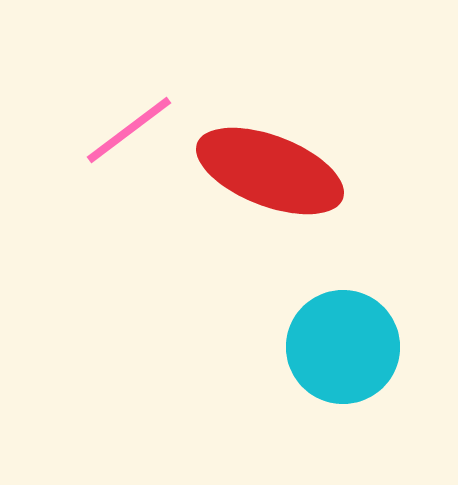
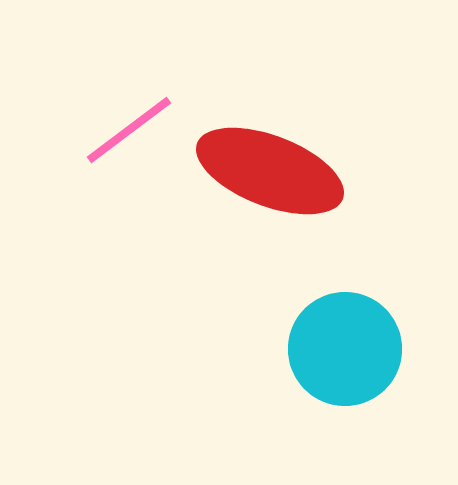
cyan circle: moved 2 px right, 2 px down
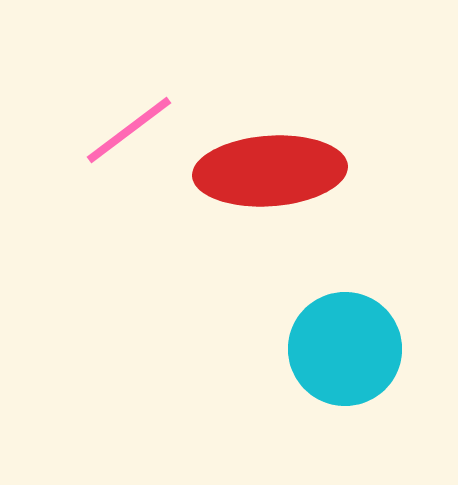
red ellipse: rotated 25 degrees counterclockwise
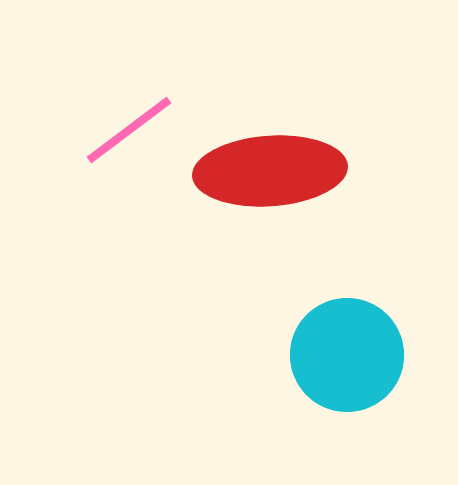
cyan circle: moved 2 px right, 6 px down
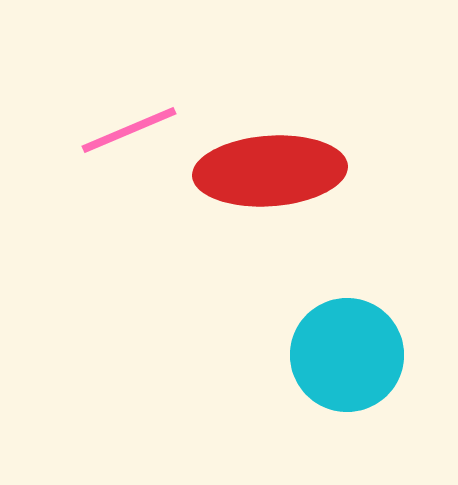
pink line: rotated 14 degrees clockwise
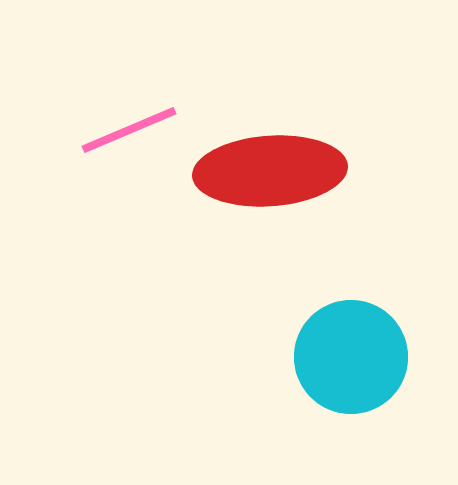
cyan circle: moved 4 px right, 2 px down
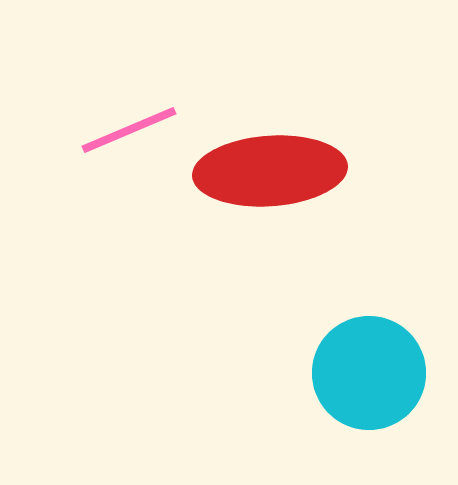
cyan circle: moved 18 px right, 16 px down
